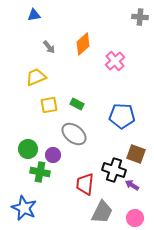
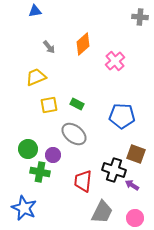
blue triangle: moved 1 px right, 4 px up
red trapezoid: moved 2 px left, 3 px up
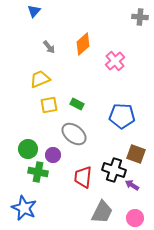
blue triangle: moved 1 px left; rotated 40 degrees counterclockwise
yellow trapezoid: moved 4 px right, 2 px down
green cross: moved 2 px left
red trapezoid: moved 4 px up
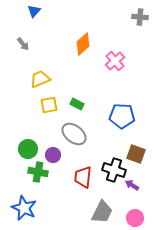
gray arrow: moved 26 px left, 3 px up
